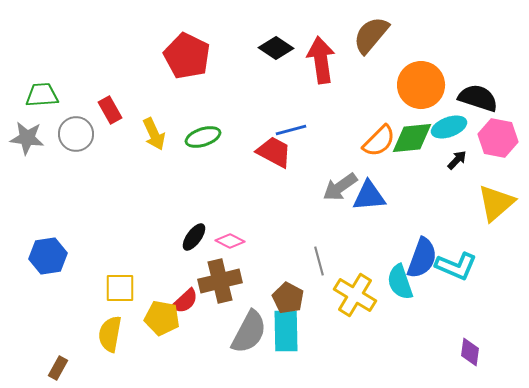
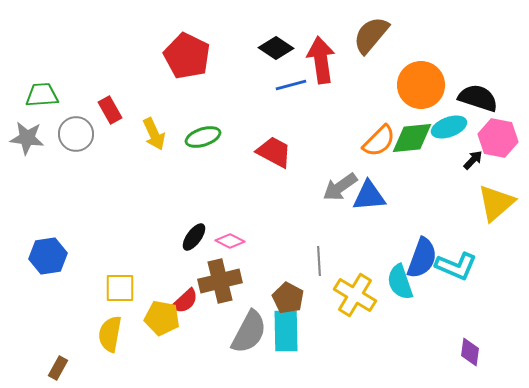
blue line: moved 45 px up
black arrow: moved 16 px right
gray line: rotated 12 degrees clockwise
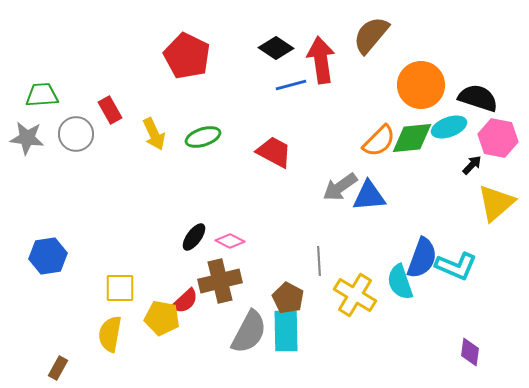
black arrow: moved 1 px left, 5 px down
